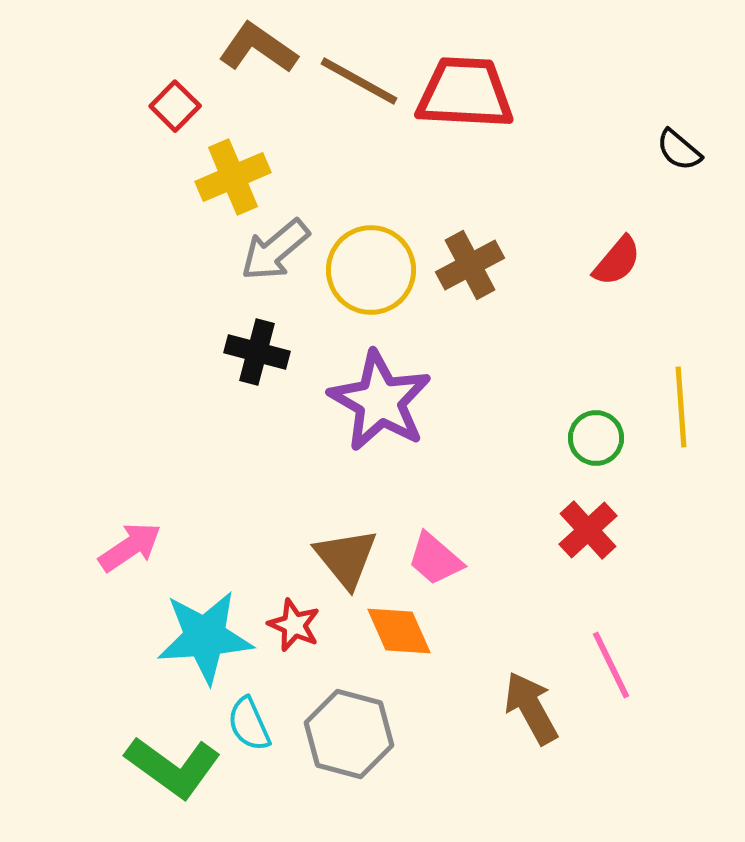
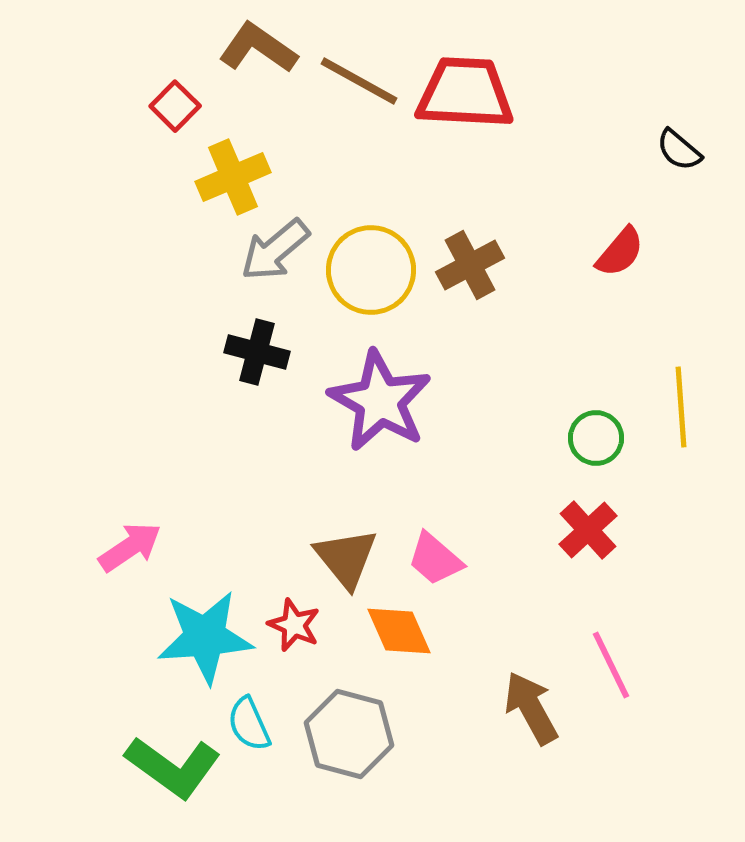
red semicircle: moved 3 px right, 9 px up
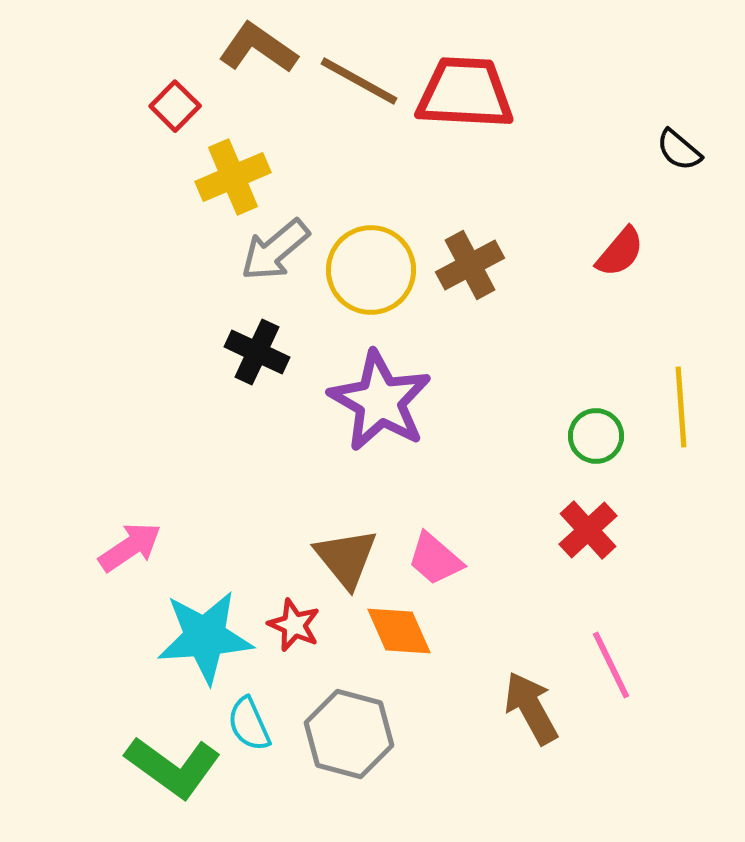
black cross: rotated 10 degrees clockwise
green circle: moved 2 px up
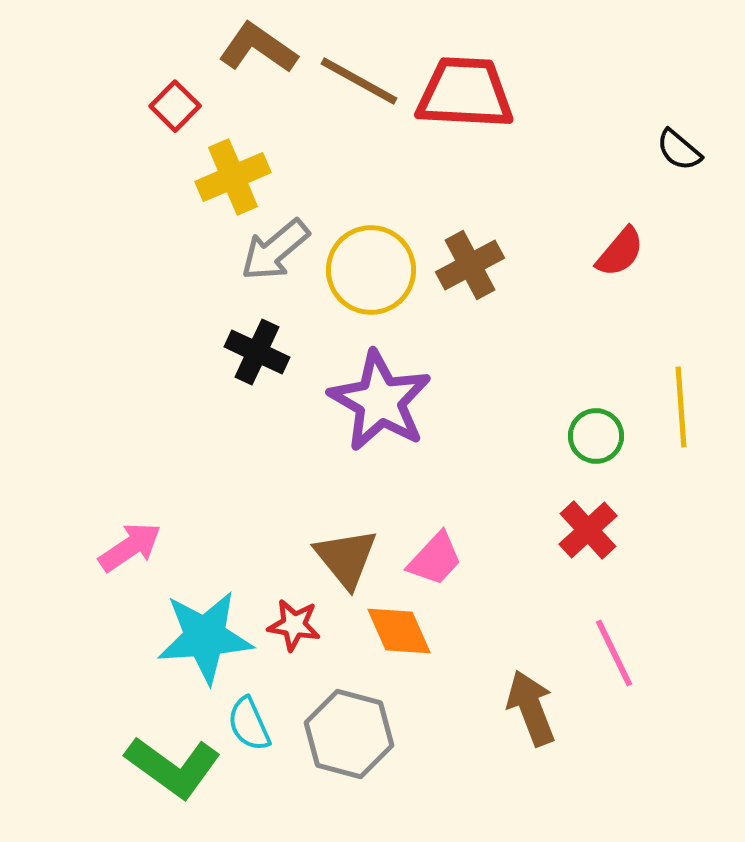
pink trapezoid: rotated 88 degrees counterclockwise
red star: rotated 14 degrees counterclockwise
pink line: moved 3 px right, 12 px up
brown arrow: rotated 8 degrees clockwise
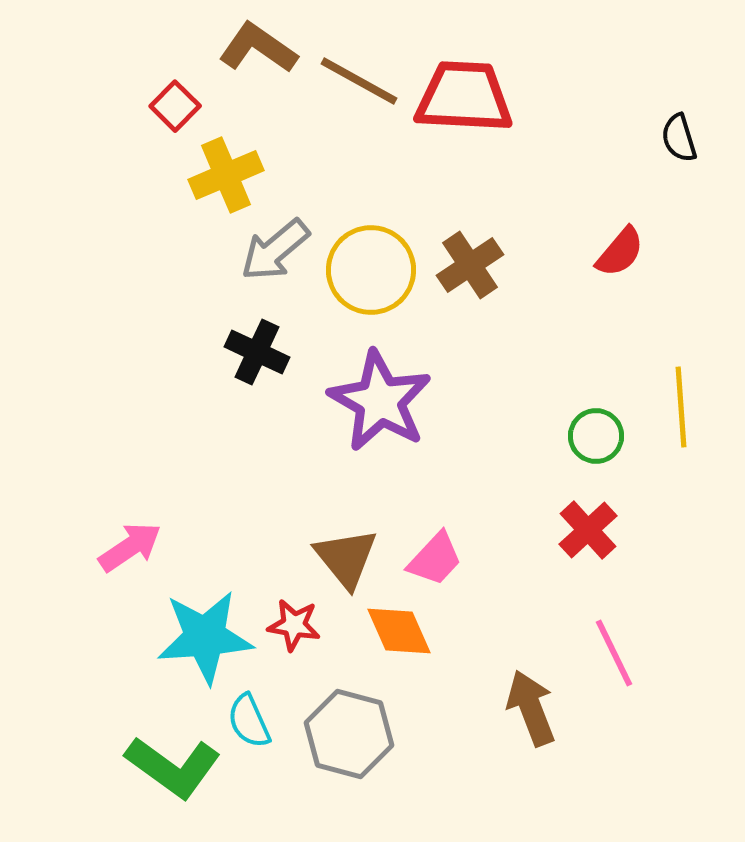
red trapezoid: moved 1 px left, 4 px down
black semicircle: moved 12 px up; rotated 33 degrees clockwise
yellow cross: moved 7 px left, 2 px up
brown cross: rotated 6 degrees counterclockwise
cyan semicircle: moved 3 px up
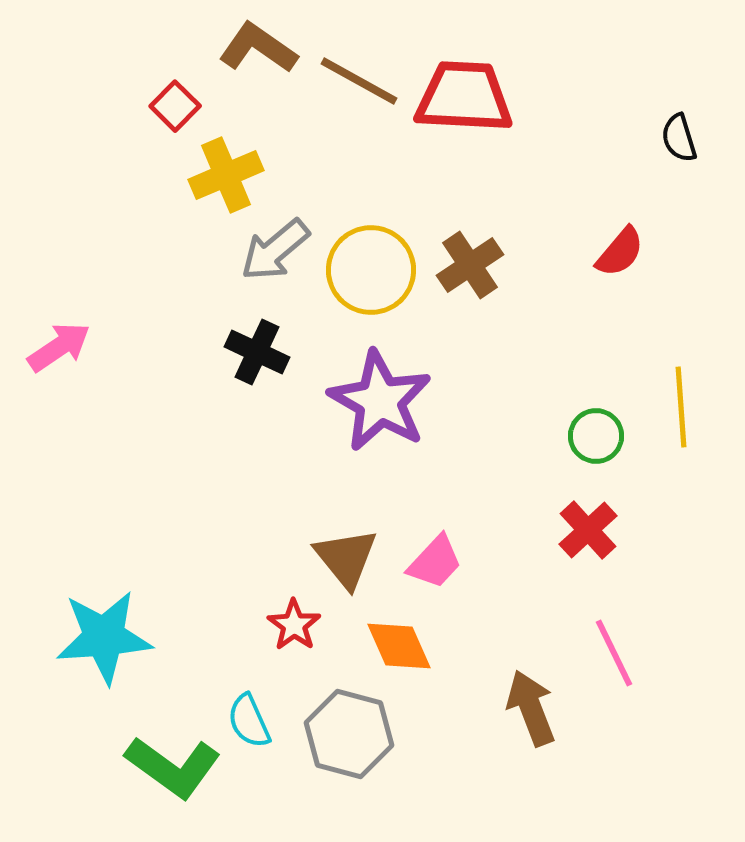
pink arrow: moved 71 px left, 200 px up
pink trapezoid: moved 3 px down
red star: rotated 26 degrees clockwise
orange diamond: moved 15 px down
cyan star: moved 101 px left
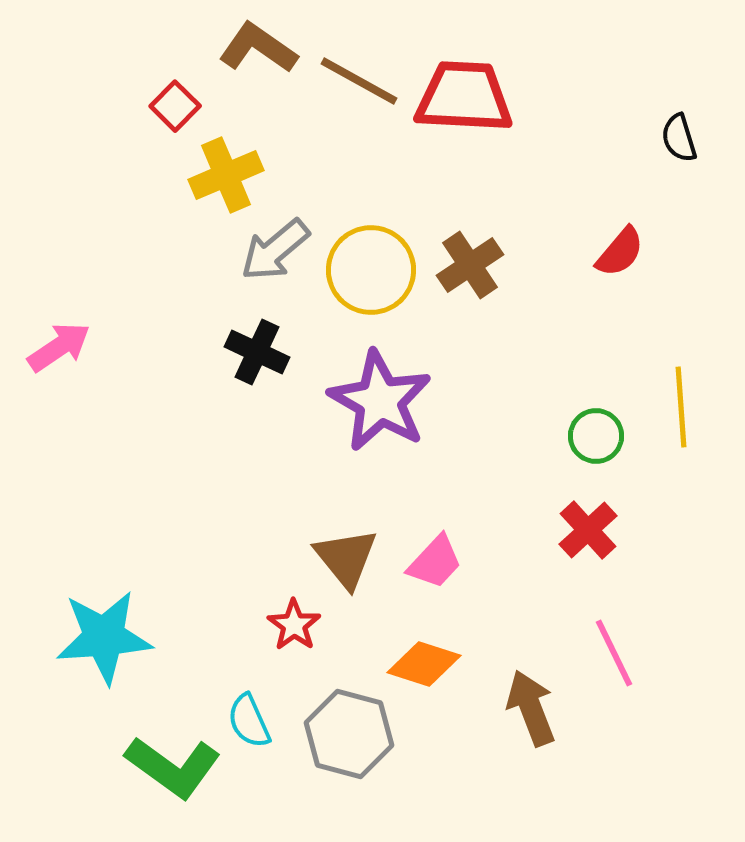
orange diamond: moved 25 px right, 18 px down; rotated 48 degrees counterclockwise
